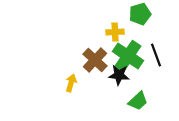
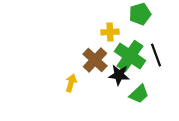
yellow cross: moved 5 px left
green cross: moved 2 px right
green trapezoid: moved 1 px right, 7 px up
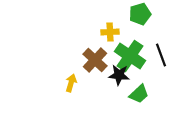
black line: moved 5 px right
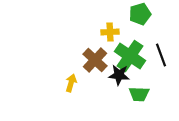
green trapezoid: rotated 45 degrees clockwise
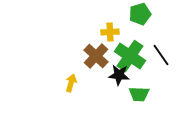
black line: rotated 15 degrees counterclockwise
brown cross: moved 1 px right, 4 px up
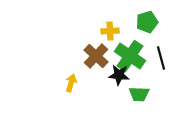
green pentagon: moved 7 px right, 8 px down
yellow cross: moved 1 px up
black line: moved 3 px down; rotated 20 degrees clockwise
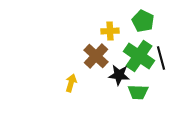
green pentagon: moved 4 px left, 1 px up; rotated 30 degrees counterclockwise
green cross: moved 9 px right
green trapezoid: moved 1 px left, 2 px up
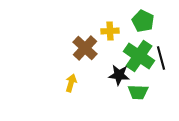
brown cross: moved 11 px left, 8 px up
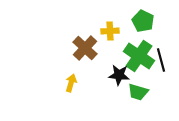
black line: moved 2 px down
green trapezoid: rotated 15 degrees clockwise
